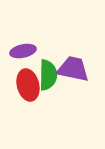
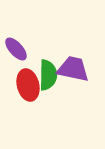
purple ellipse: moved 7 px left, 2 px up; rotated 60 degrees clockwise
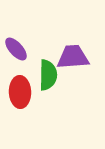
purple trapezoid: moved 12 px up; rotated 16 degrees counterclockwise
red ellipse: moved 8 px left, 7 px down; rotated 12 degrees clockwise
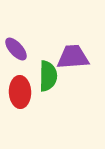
green semicircle: moved 1 px down
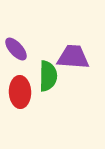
purple trapezoid: rotated 8 degrees clockwise
